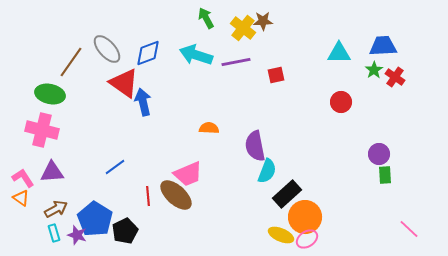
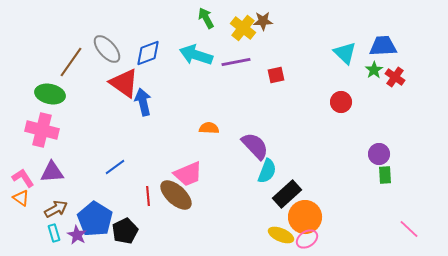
cyan triangle: moved 6 px right; rotated 45 degrees clockwise
purple semicircle: rotated 148 degrees clockwise
purple star: rotated 12 degrees clockwise
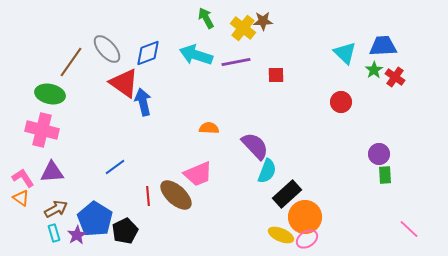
red square: rotated 12 degrees clockwise
pink trapezoid: moved 10 px right
purple star: rotated 12 degrees clockwise
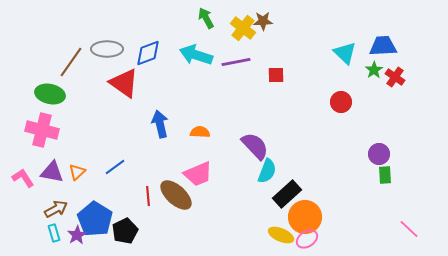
gray ellipse: rotated 48 degrees counterclockwise
blue arrow: moved 17 px right, 22 px down
orange semicircle: moved 9 px left, 4 px down
purple triangle: rotated 15 degrees clockwise
orange triangle: moved 56 px right, 26 px up; rotated 42 degrees clockwise
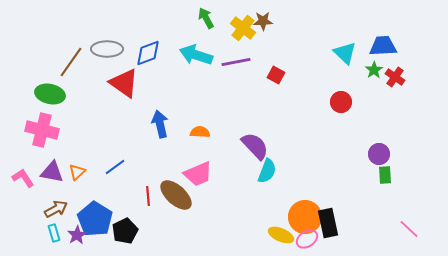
red square: rotated 30 degrees clockwise
black rectangle: moved 41 px right, 29 px down; rotated 60 degrees counterclockwise
